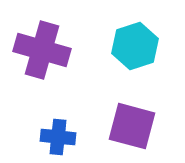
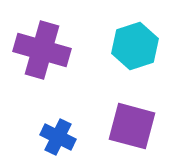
blue cross: rotated 20 degrees clockwise
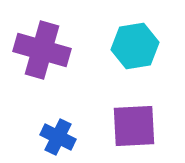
cyan hexagon: rotated 9 degrees clockwise
purple square: moved 2 px right; rotated 18 degrees counterclockwise
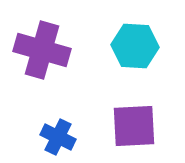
cyan hexagon: rotated 12 degrees clockwise
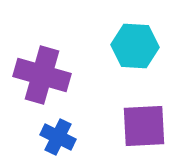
purple cross: moved 25 px down
purple square: moved 10 px right
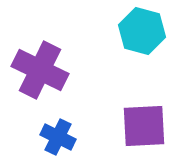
cyan hexagon: moved 7 px right, 15 px up; rotated 12 degrees clockwise
purple cross: moved 2 px left, 5 px up; rotated 10 degrees clockwise
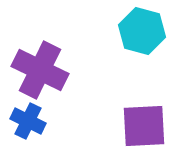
blue cross: moved 30 px left, 16 px up
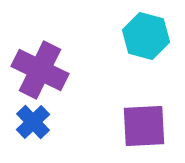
cyan hexagon: moved 4 px right, 5 px down
blue cross: moved 5 px right, 1 px down; rotated 20 degrees clockwise
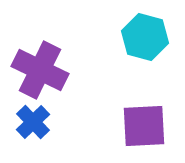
cyan hexagon: moved 1 px left, 1 px down
